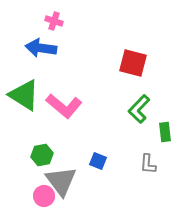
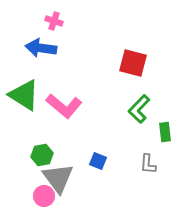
gray triangle: moved 3 px left, 3 px up
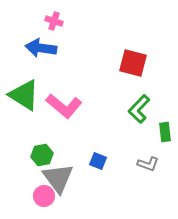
gray L-shape: rotated 75 degrees counterclockwise
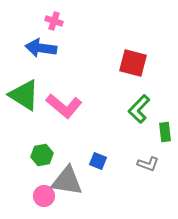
gray triangle: moved 9 px right, 3 px down; rotated 44 degrees counterclockwise
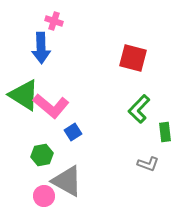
blue arrow: rotated 100 degrees counterclockwise
red square: moved 5 px up
pink L-shape: moved 13 px left
blue square: moved 25 px left, 29 px up; rotated 36 degrees clockwise
gray triangle: rotated 20 degrees clockwise
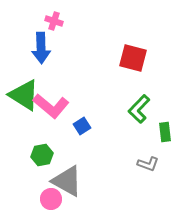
blue square: moved 9 px right, 6 px up
pink circle: moved 7 px right, 3 px down
